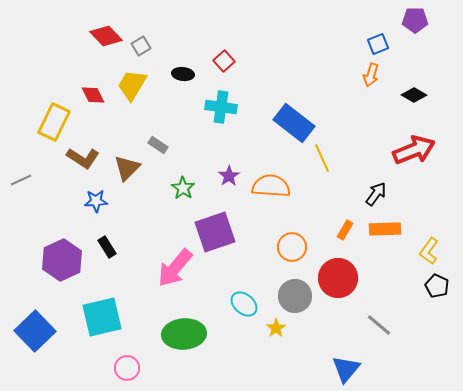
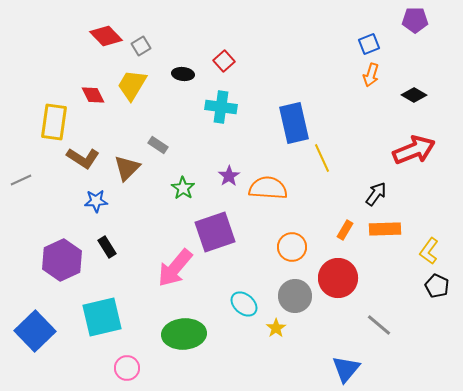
blue square at (378, 44): moved 9 px left
yellow rectangle at (54, 122): rotated 18 degrees counterclockwise
blue rectangle at (294, 123): rotated 39 degrees clockwise
orange semicircle at (271, 186): moved 3 px left, 2 px down
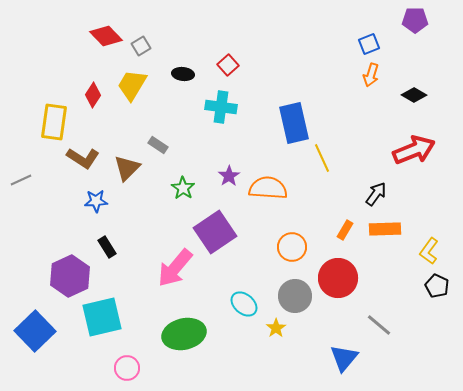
red square at (224, 61): moved 4 px right, 4 px down
red diamond at (93, 95): rotated 60 degrees clockwise
purple square at (215, 232): rotated 15 degrees counterclockwise
purple hexagon at (62, 260): moved 8 px right, 16 px down
green ellipse at (184, 334): rotated 9 degrees counterclockwise
blue triangle at (346, 369): moved 2 px left, 11 px up
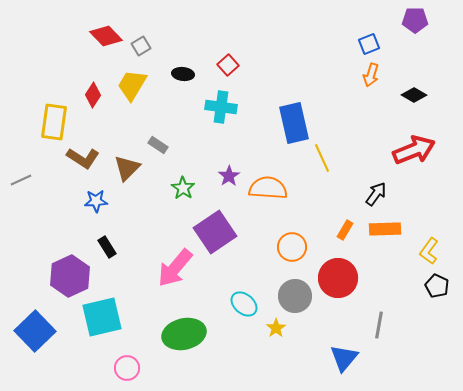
gray line at (379, 325): rotated 60 degrees clockwise
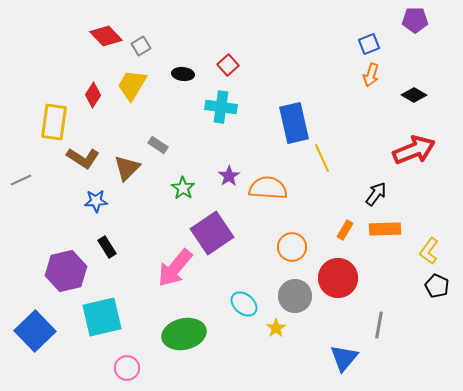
purple square at (215, 232): moved 3 px left, 1 px down
purple hexagon at (70, 276): moved 4 px left, 5 px up; rotated 12 degrees clockwise
